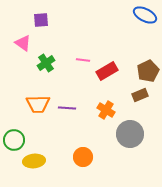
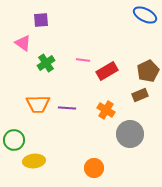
orange circle: moved 11 px right, 11 px down
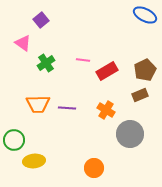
purple square: rotated 35 degrees counterclockwise
brown pentagon: moved 3 px left, 1 px up
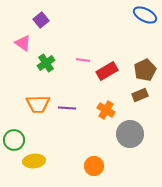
orange circle: moved 2 px up
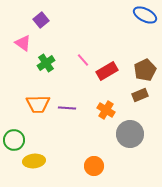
pink line: rotated 40 degrees clockwise
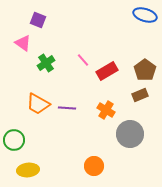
blue ellipse: rotated 10 degrees counterclockwise
purple square: moved 3 px left; rotated 28 degrees counterclockwise
brown pentagon: rotated 10 degrees counterclockwise
orange trapezoid: rotated 30 degrees clockwise
yellow ellipse: moved 6 px left, 9 px down
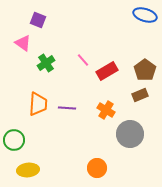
orange trapezoid: rotated 115 degrees counterclockwise
orange circle: moved 3 px right, 2 px down
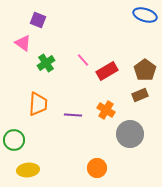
purple line: moved 6 px right, 7 px down
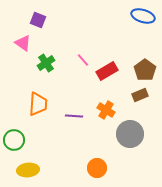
blue ellipse: moved 2 px left, 1 px down
purple line: moved 1 px right, 1 px down
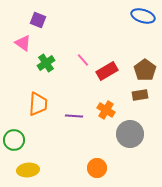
brown rectangle: rotated 14 degrees clockwise
